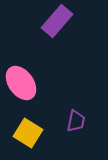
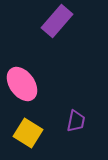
pink ellipse: moved 1 px right, 1 px down
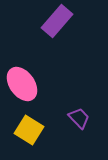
purple trapezoid: moved 3 px right, 3 px up; rotated 55 degrees counterclockwise
yellow square: moved 1 px right, 3 px up
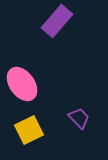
yellow square: rotated 32 degrees clockwise
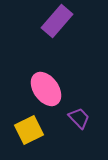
pink ellipse: moved 24 px right, 5 px down
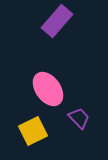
pink ellipse: moved 2 px right
yellow square: moved 4 px right, 1 px down
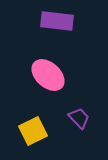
purple rectangle: rotated 56 degrees clockwise
pink ellipse: moved 14 px up; rotated 12 degrees counterclockwise
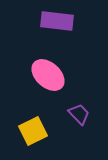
purple trapezoid: moved 4 px up
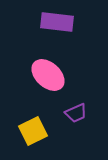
purple rectangle: moved 1 px down
purple trapezoid: moved 3 px left, 1 px up; rotated 110 degrees clockwise
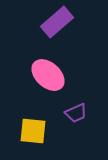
purple rectangle: rotated 48 degrees counterclockwise
yellow square: rotated 32 degrees clockwise
